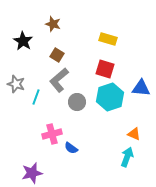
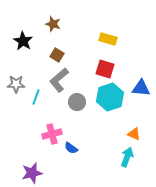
gray star: rotated 18 degrees counterclockwise
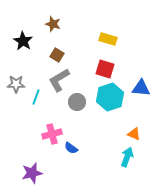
gray L-shape: rotated 10 degrees clockwise
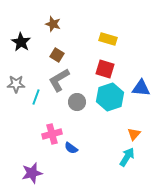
black star: moved 2 px left, 1 px down
orange triangle: rotated 48 degrees clockwise
cyan arrow: rotated 12 degrees clockwise
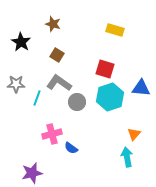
yellow rectangle: moved 7 px right, 9 px up
gray L-shape: moved 3 px down; rotated 65 degrees clockwise
cyan line: moved 1 px right, 1 px down
cyan arrow: rotated 42 degrees counterclockwise
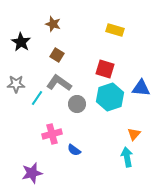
cyan line: rotated 14 degrees clockwise
gray circle: moved 2 px down
blue semicircle: moved 3 px right, 2 px down
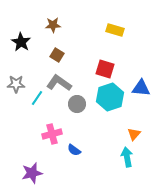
brown star: moved 1 px down; rotated 21 degrees counterclockwise
